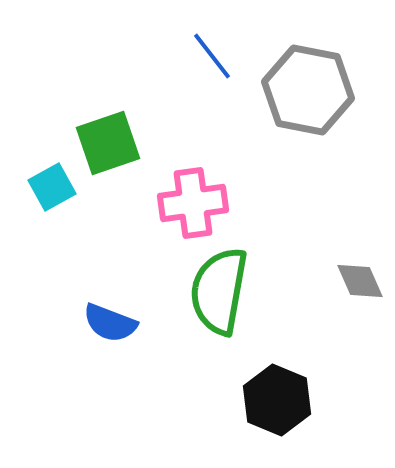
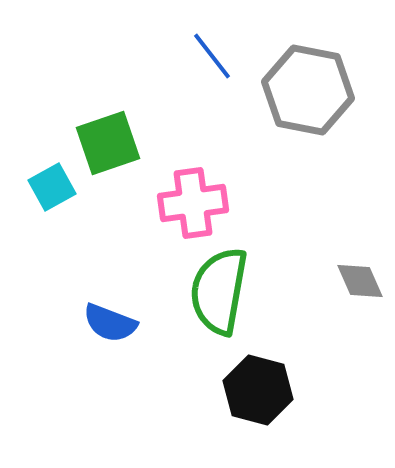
black hexagon: moved 19 px left, 10 px up; rotated 8 degrees counterclockwise
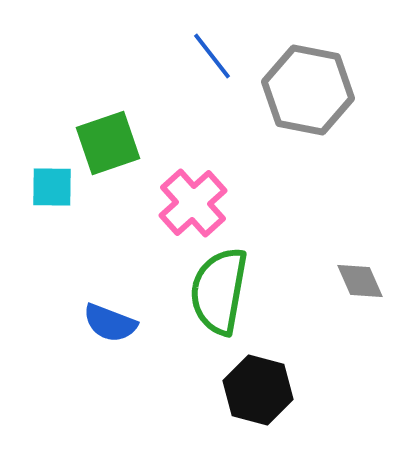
cyan square: rotated 30 degrees clockwise
pink cross: rotated 34 degrees counterclockwise
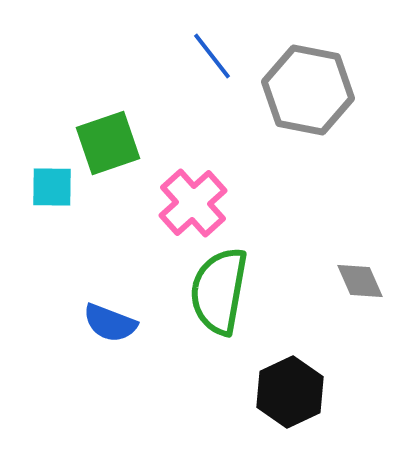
black hexagon: moved 32 px right, 2 px down; rotated 20 degrees clockwise
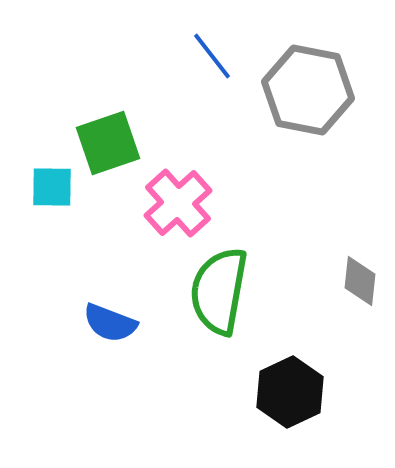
pink cross: moved 15 px left
gray diamond: rotated 30 degrees clockwise
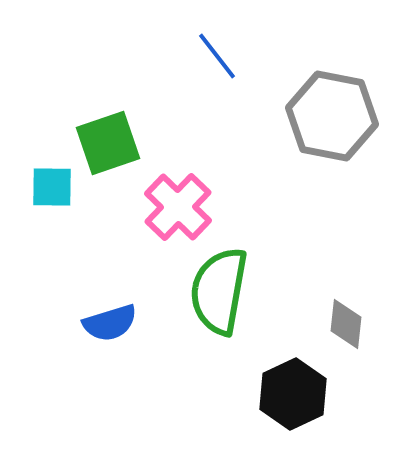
blue line: moved 5 px right
gray hexagon: moved 24 px right, 26 px down
pink cross: moved 4 px down; rotated 4 degrees counterclockwise
gray diamond: moved 14 px left, 43 px down
blue semicircle: rotated 38 degrees counterclockwise
black hexagon: moved 3 px right, 2 px down
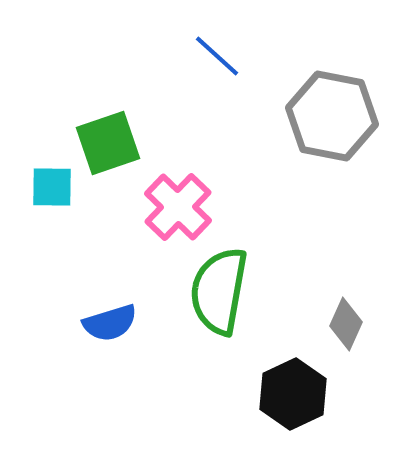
blue line: rotated 10 degrees counterclockwise
gray diamond: rotated 18 degrees clockwise
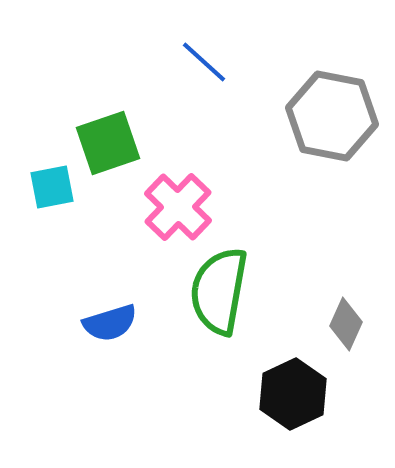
blue line: moved 13 px left, 6 px down
cyan square: rotated 12 degrees counterclockwise
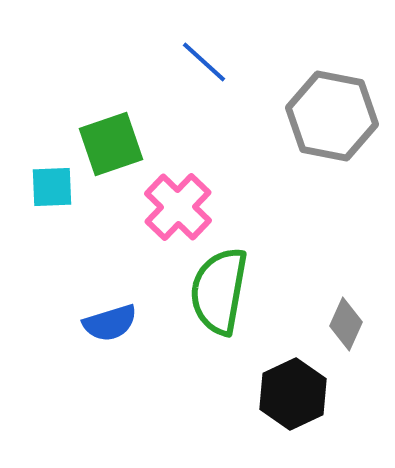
green square: moved 3 px right, 1 px down
cyan square: rotated 9 degrees clockwise
